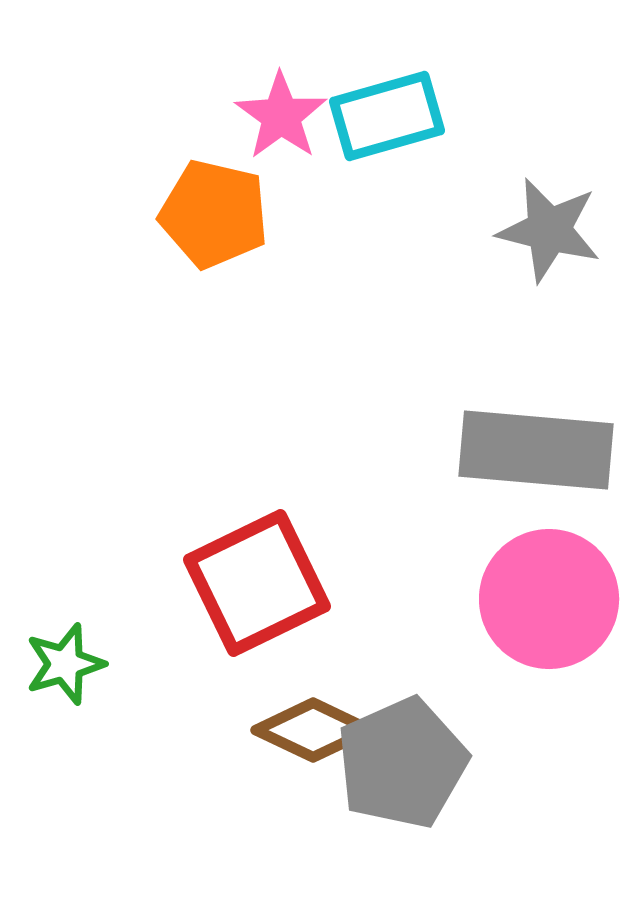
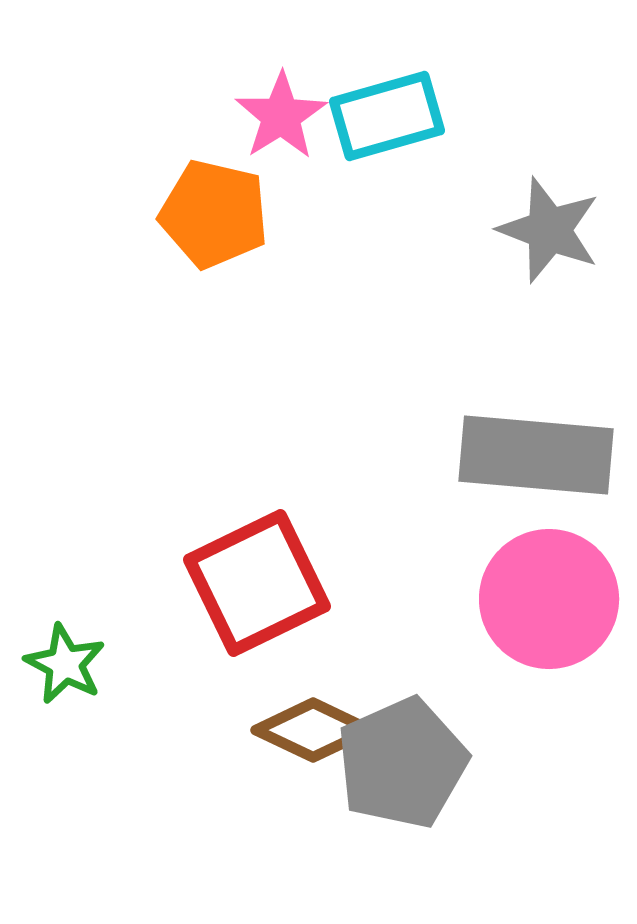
pink star: rotated 4 degrees clockwise
gray star: rotated 7 degrees clockwise
gray rectangle: moved 5 px down
green star: rotated 28 degrees counterclockwise
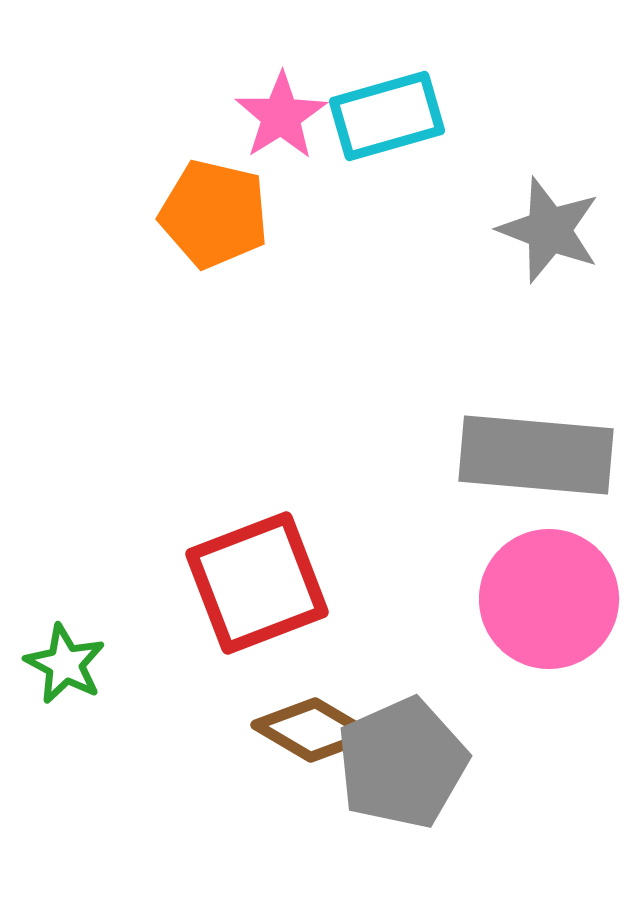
red square: rotated 5 degrees clockwise
brown diamond: rotated 5 degrees clockwise
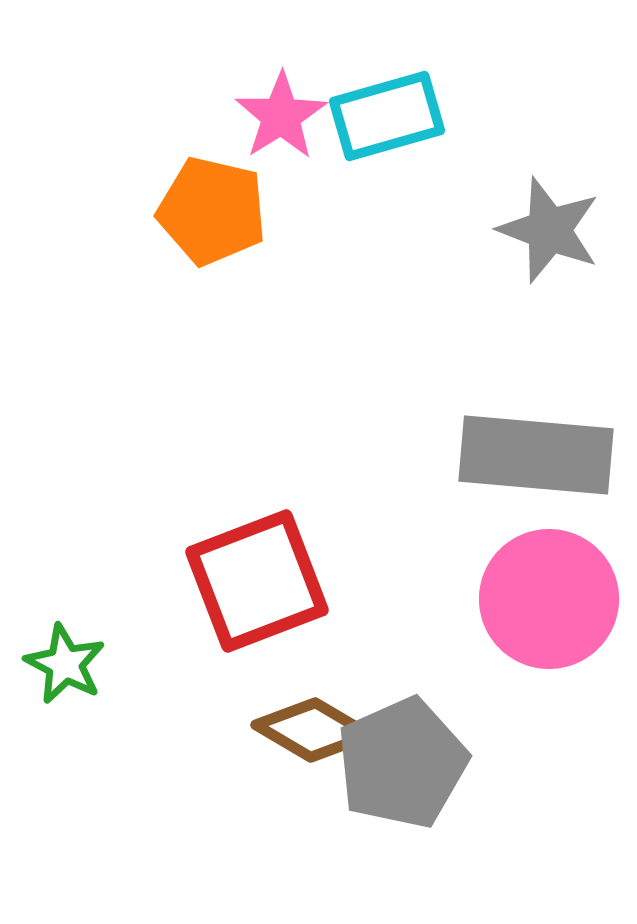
orange pentagon: moved 2 px left, 3 px up
red square: moved 2 px up
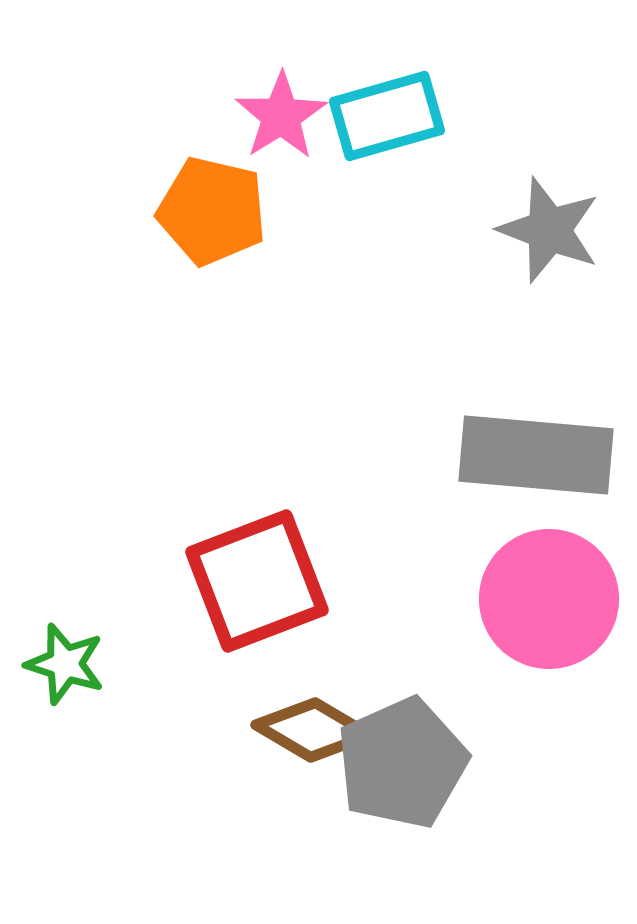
green star: rotated 10 degrees counterclockwise
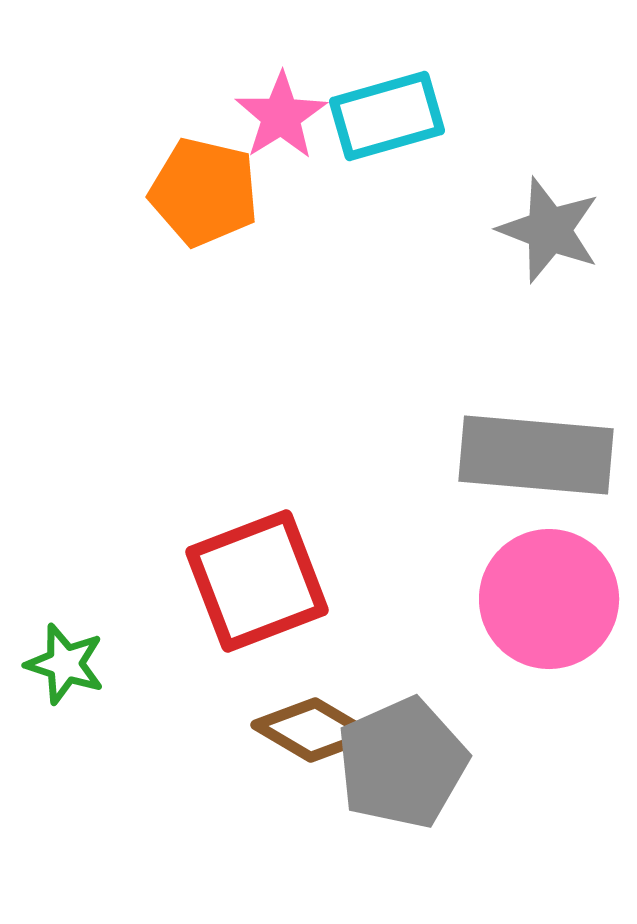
orange pentagon: moved 8 px left, 19 px up
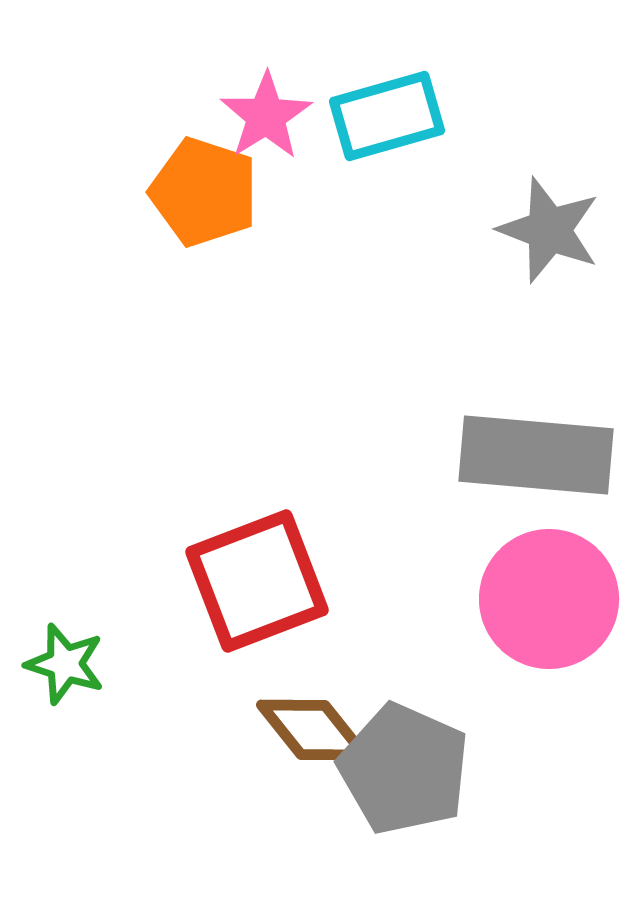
pink star: moved 15 px left
orange pentagon: rotated 5 degrees clockwise
brown diamond: rotated 21 degrees clockwise
gray pentagon: moved 2 px right, 6 px down; rotated 24 degrees counterclockwise
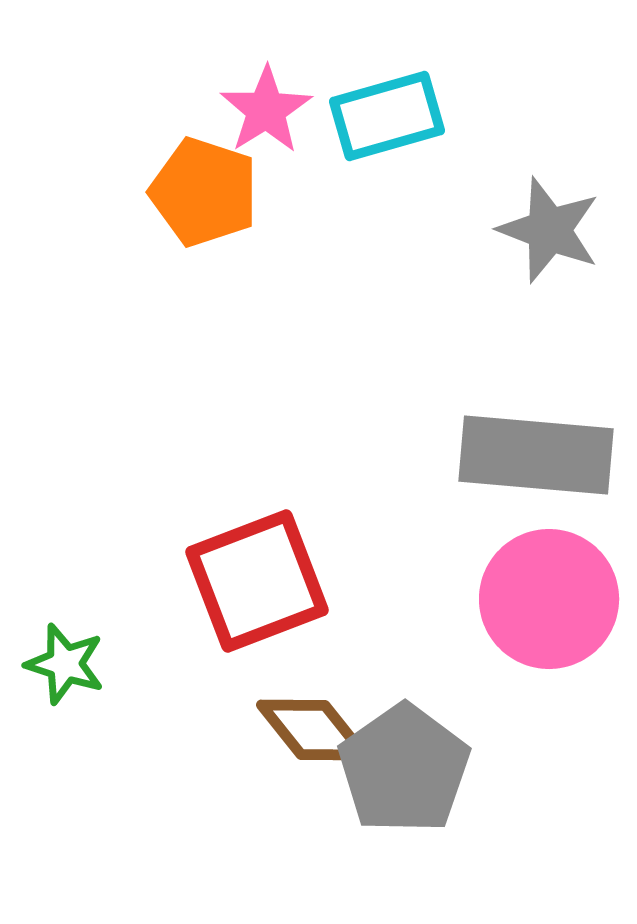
pink star: moved 6 px up
gray pentagon: rotated 13 degrees clockwise
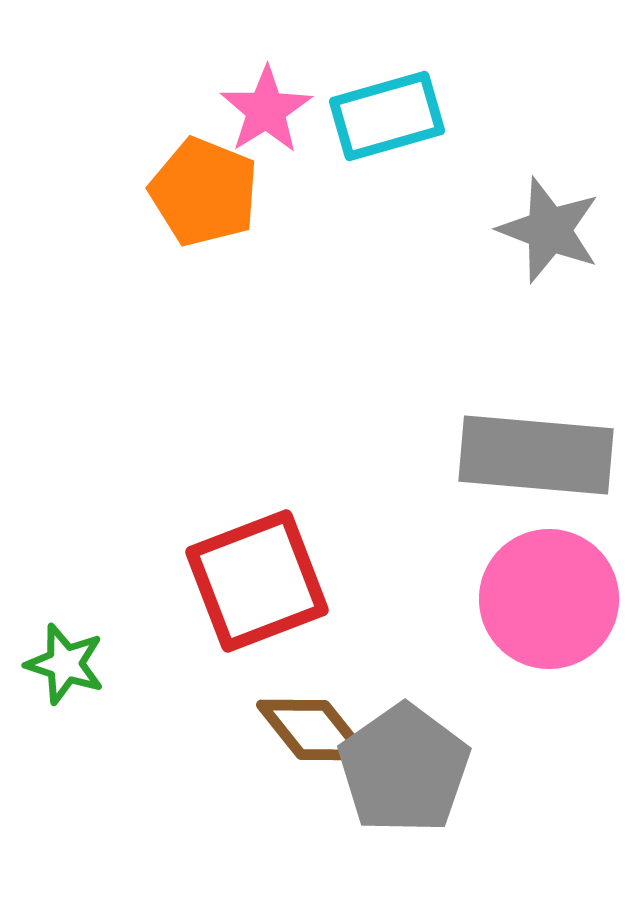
orange pentagon: rotated 4 degrees clockwise
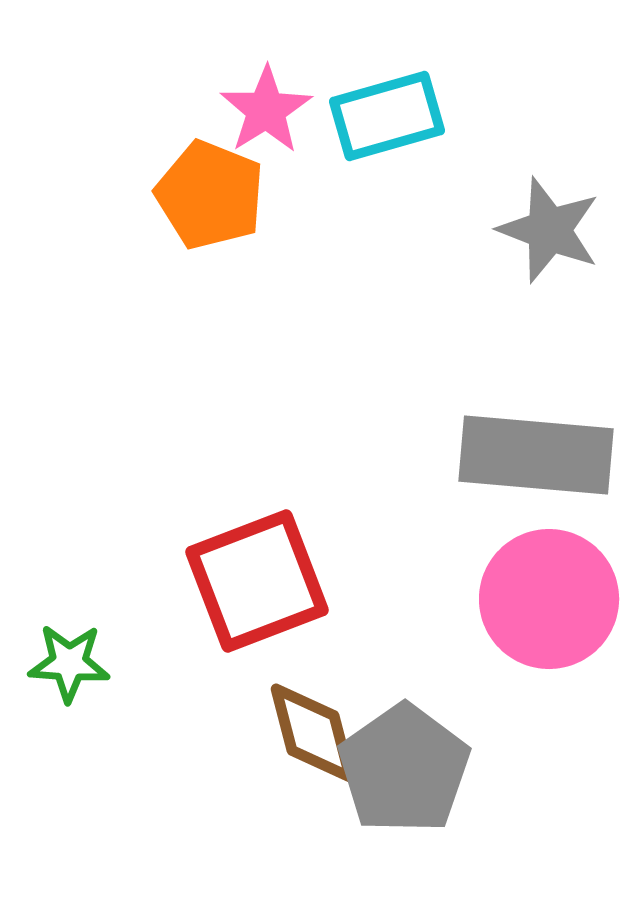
orange pentagon: moved 6 px right, 3 px down
green star: moved 4 px right, 1 px up; rotated 14 degrees counterclockwise
brown diamond: moved 3 px down; rotated 24 degrees clockwise
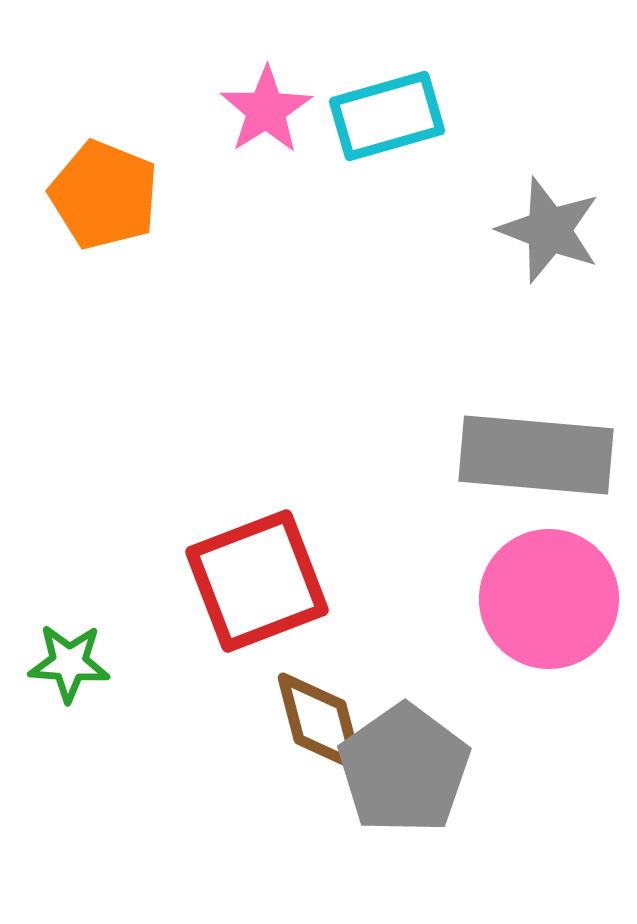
orange pentagon: moved 106 px left
brown diamond: moved 7 px right, 11 px up
